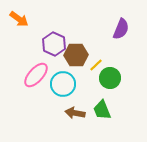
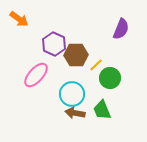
cyan circle: moved 9 px right, 10 px down
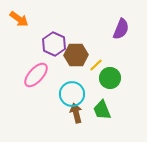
brown arrow: moved 1 px right; rotated 66 degrees clockwise
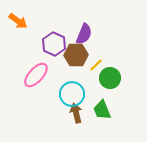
orange arrow: moved 1 px left, 2 px down
purple semicircle: moved 37 px left, 5 px down
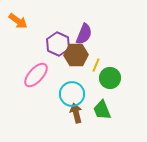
purple hexagon: moved 4 px right
yellow line: rotated 24 degrees counterclockwise
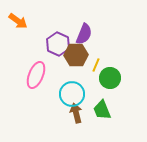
pink ellipse: rotated 20 degrees counterclockwise
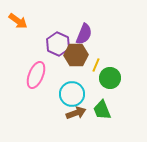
brown arrow: rotated 84 degrees clockwise
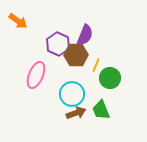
purple semicircle: moved 1 px right, 1 px down
green trapezoid: moved 1 px left
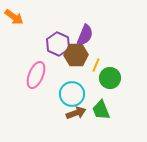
orange arrow: moved 4 px left, 4 px up
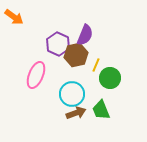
brown hexagon: rotated 10 degrees counterclockwise
